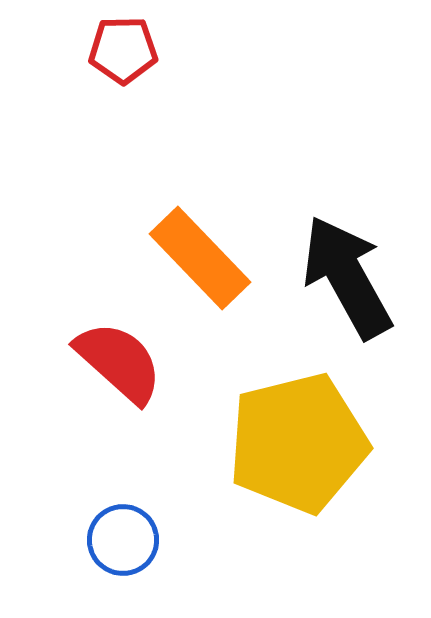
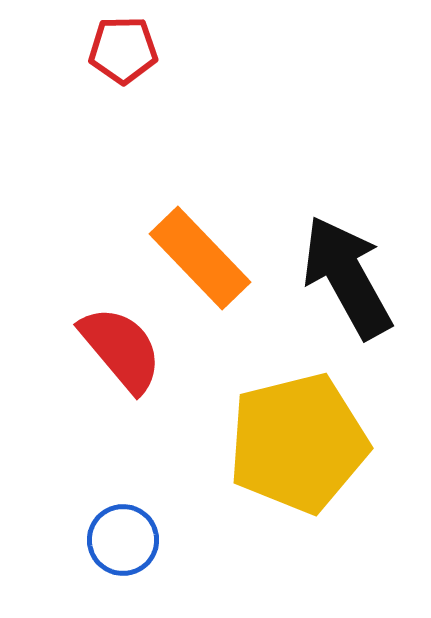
red semicircle: moved 2 px right, 13 px up; rotated 8 degrees clockwise
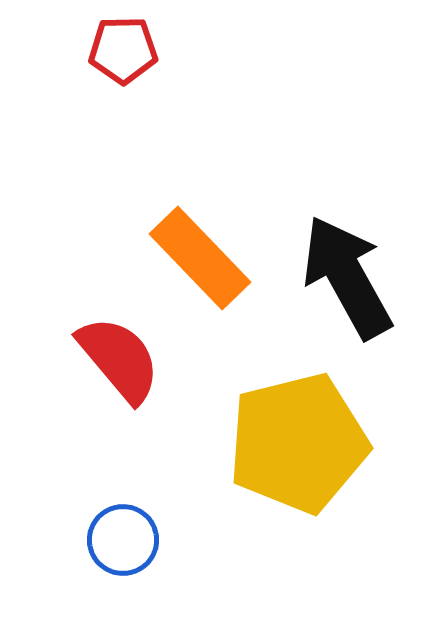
red semicircle: moved 2 px left, 10 px down
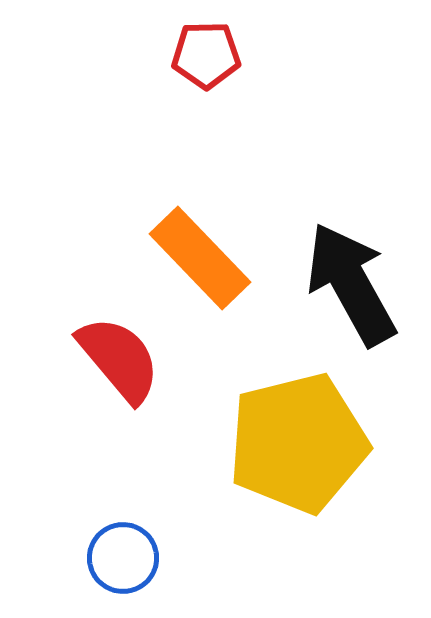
red pentagon: moved 83 px right, 5 px down
black arrow: moved 4 px right, 7 px down
blue circle: moved 18 px down
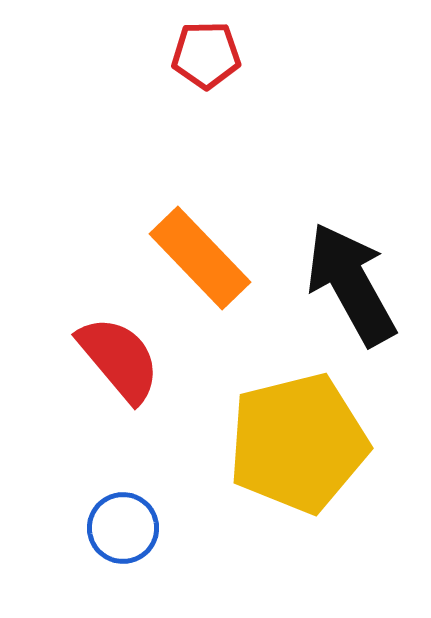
blue circle: moved 30 px up
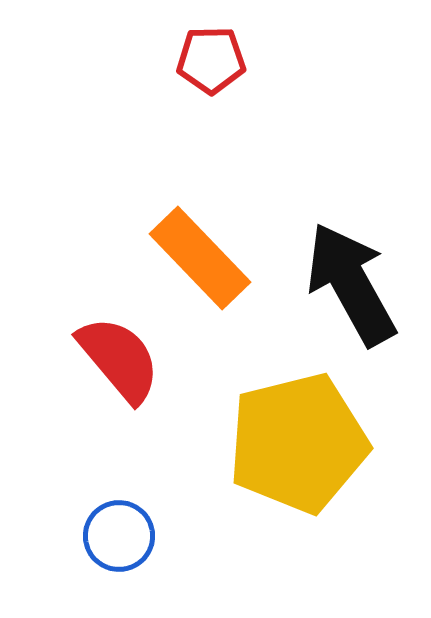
red pentagon: moved 5 px right, 5 px down
blue circle: moved 4 px left, 8 px down
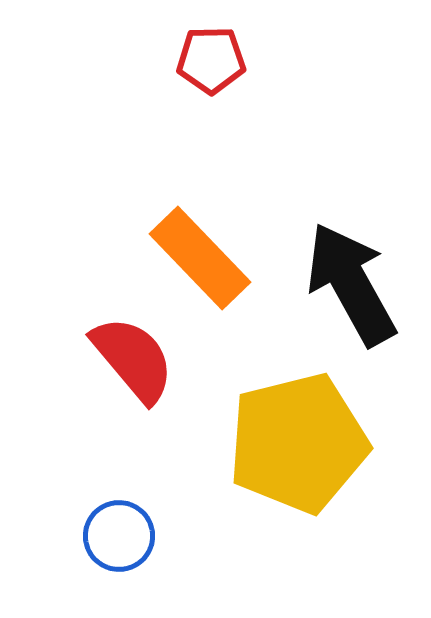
red semicircle: moved 14 px right
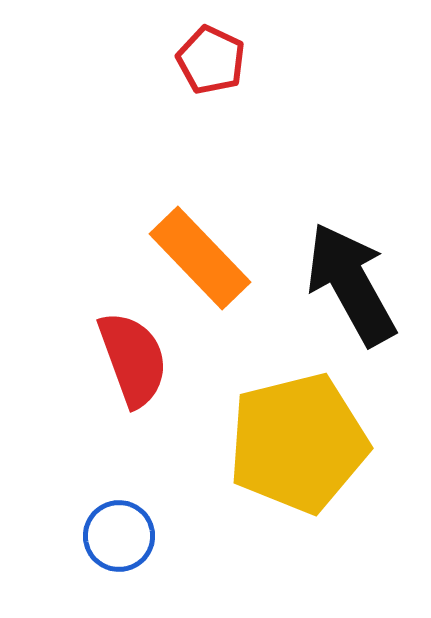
red pentagon: rotated 26 degrees clockwise
red semicircle: rotated 20 degrees clockwise
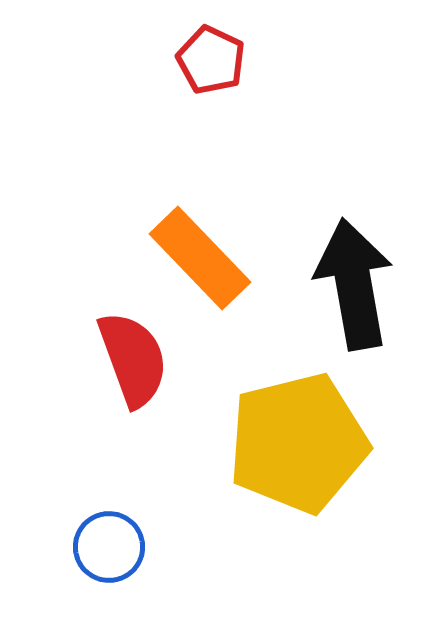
black arrow: moved 3 px right; rotated 19 degrees clockwise
blue circle: moved 10 px left, 11 px down
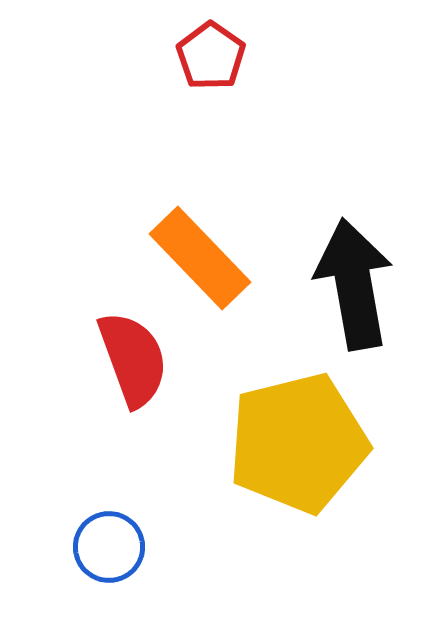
red pentagon: moved 4 px up; rotated 10 degrees clockwise
